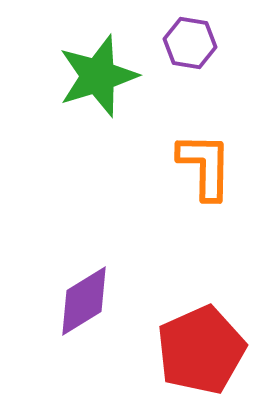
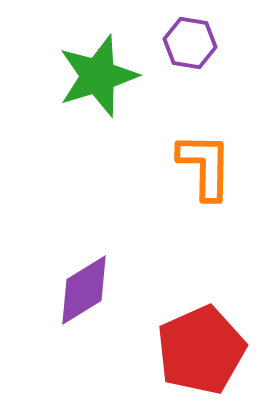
purple diamond: moved 11 px up
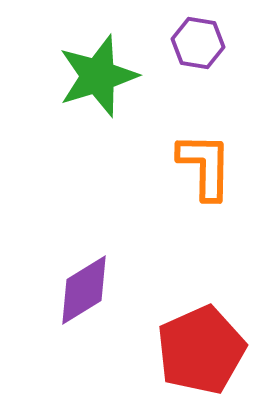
purple hexagon: moved 8 px right
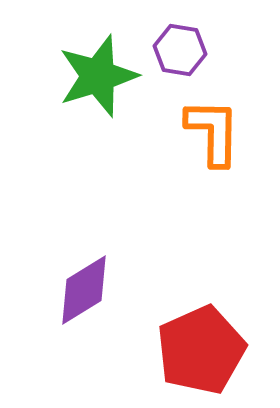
purple hexagon: moved 18 px left, 7 px down
orange L-shape: moved 8 px right, 34 px up
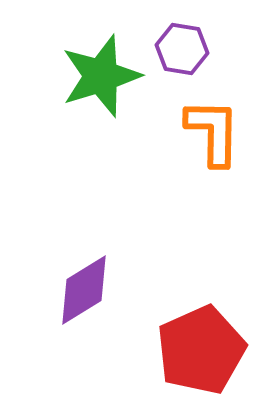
purple hexagon: moved 2 px right, 1 px up
green star: moved 3 px right
